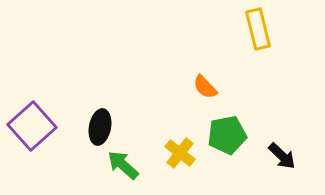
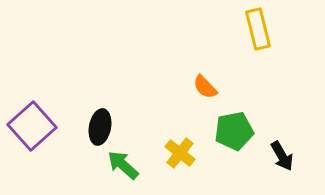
green pentagon: moved 7 px right, 4 px up
black arrow: rotated 16 degrees clockwise
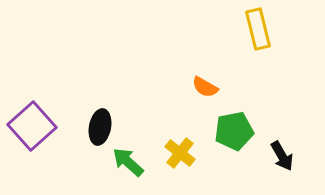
orange semicircle: rotated 16 degrees counterclockwise
green arrow: moved 5 px right, 3 px up
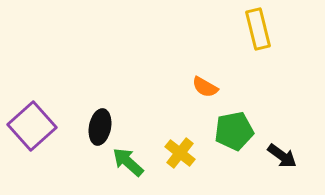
black arrow: rotated 24 degrees counterclockwise
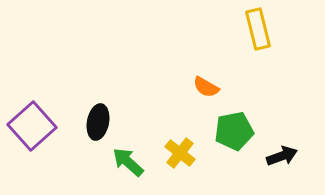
orange semicircle: moved 1 px right
black ellipse: moved 2 px left, 5 px up
black arrow: rotated 56 degrees counterclockwise
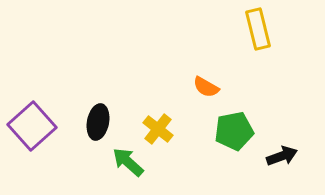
yellow cross: moved 22 px left, 24 px up
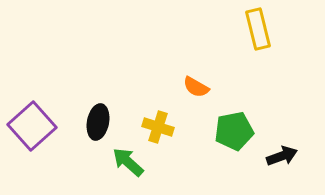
orange semicircle: moved 10 px left
yellow cross: moved 2 px up; rotated 20 degrees counterclockwise
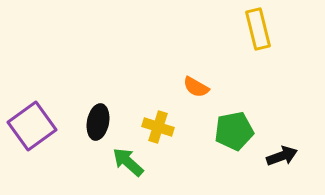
purple square: rotated 6 degrees clockwise
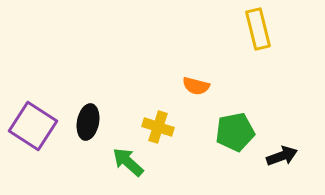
orange semicircle: moved 1 px up; rotated 16 degrees counterclockwise
black ellipse: moved 10 px left
purple square: moved 1 px right; rotated 21 degrees counterclockwise
green pentagon: moved 1 px right, 1 px down
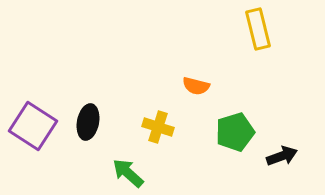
green pentagon: rotated 6 degrees counterclockwise
green arrow: moved 11 px down
